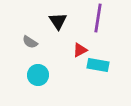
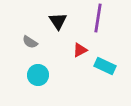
cyan rectangle: moved 7 px right, 1 px down; rotated 15 degrees clockwise
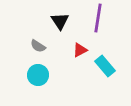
black triangle: moved 2 px right
gray semicircle: moved 8 px right, 4 px down
cyan rectangle: rotated 25 degrees clockwise
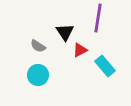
black triangle: moved 5 px right, 11 px down
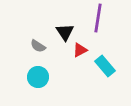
cyan circle: moved 2 px down
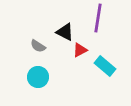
black triangle: rotated 30 degrees counterclockwise
cyan rectangle: rotated 10 degrees counterclockwise
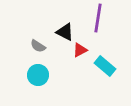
cyan circle: moved 2 px up
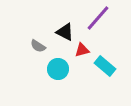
purple line: rotated 32 degrees clockwise
red triangle: moved 2 px right; rotated 14 degrees clockwise
cyan circle: moved 20 px right, 6 px up
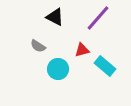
black triangle: moved 10 px left, 15 px up
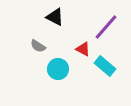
purple line: moved 8 px right, 9 px down
red triangle: moved 1 px right, 1 px up; rotated 42 degrees clockwise
